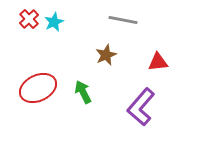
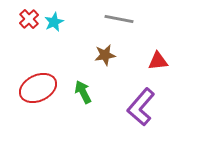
gray line: moved 4 px left, 1 px up
brown star: moved 1 px left; rotated 15 degrees clockwise
red triangle: moved 1 px up
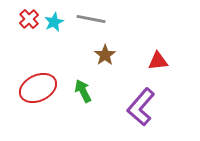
gray line: moved 28 px left
brown star: rotated 25 degrees counterclockwise
green arrow: moved 1 px up
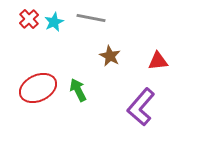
gray line: moved 1 px up
brown star: moved 5 px right, 1 px down; rotated 10 degrees counterclockwise
green arrow: moved 5 px left, 1 px up
